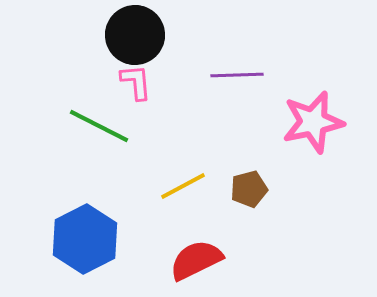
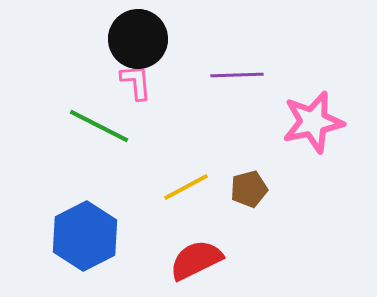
black circle: moved 3 px right, 4 px down
yellow line: moved 3 px right, 1 px down
blue hexagon: moved 3 px up
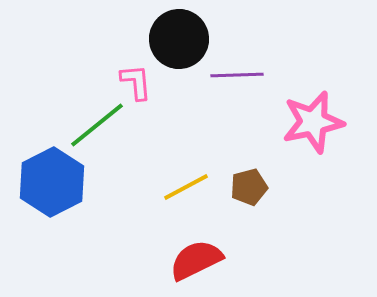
black circle: moved 41 px right
green line: moved 2 px left, 1 px up; rotated 66 degrees counterclockwise
brown pentagon: moved 2 px up
blue hexagon: moved 33 px left, 54 px up
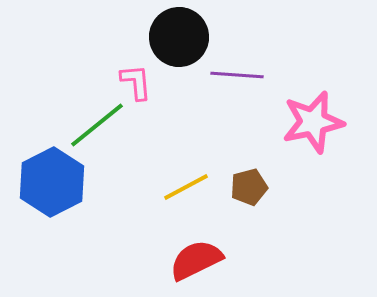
black circle: moved 2 px up
purple line: rotated 6 degrees clockwise
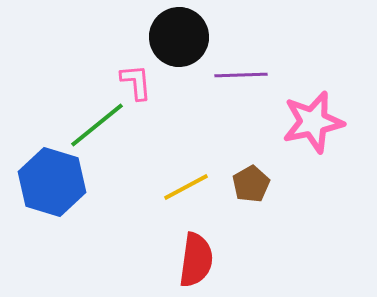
purple line: moved 4 px right; rotated 6 degrees counterclockwise
blue hexagon: rotated 16 degrees counterclockwise
brown pentagon: moved 2 px right, 3 px up; rotated 15 degrees counterclockwise
red semicircle: rotated 124 degrees clockwise
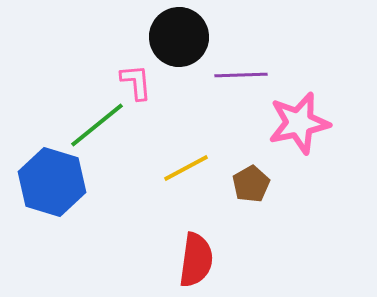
pink star: moved 14 px left, 1 px down
yellow line: moved 19 px up
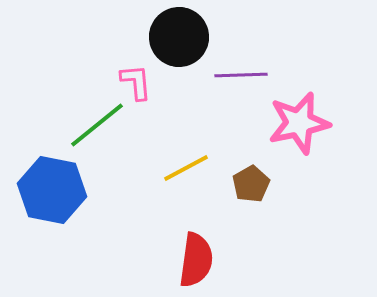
blue hexagon: moved 8 px down; rotated 6 degrees counterclockwise
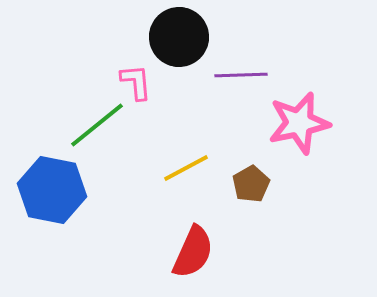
red semicircle: moved 3 px left, 8 px up; rotated 16 degrees clockwise
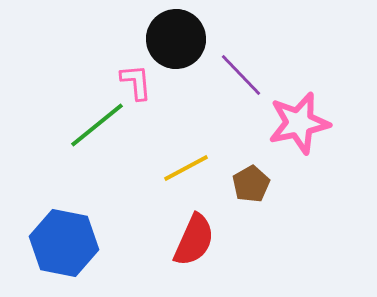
black circle: moved 3 px left, 2 px down
purple line: rotated 48 degrees clockwise
blue hexagon: moved 12 px right, 53 px down
red semicircle: moved 1 px right, 12 px up
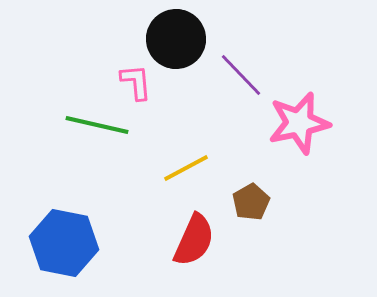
green line: rotated 52 degrees clockwise
brown pentagon: moved 18 px down
